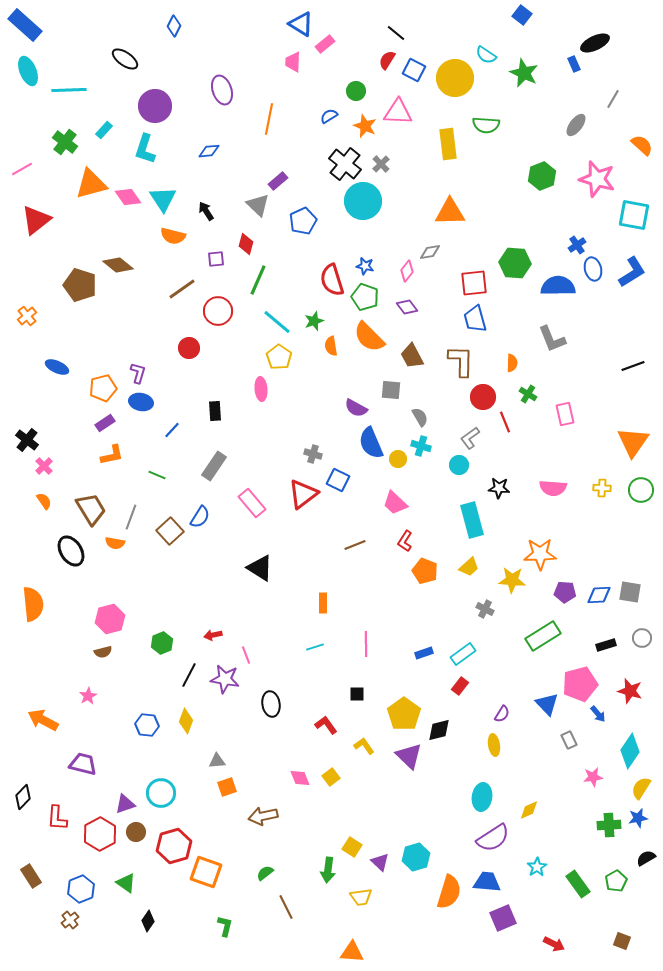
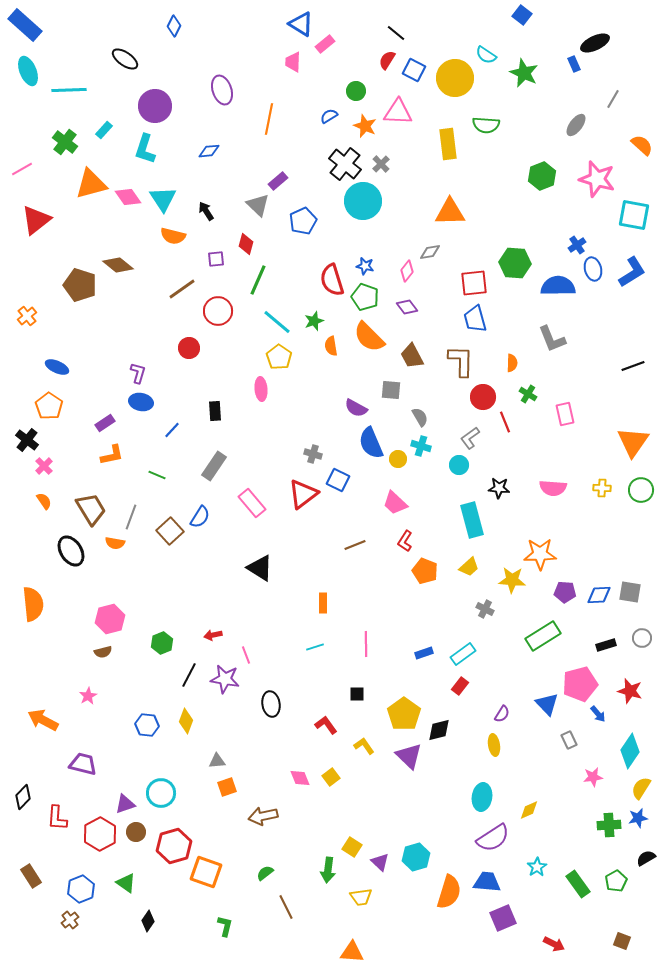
orange pentagon at (103, 388): moved 54 px left, 18 px down; rotated 24 degrees counterclockwise
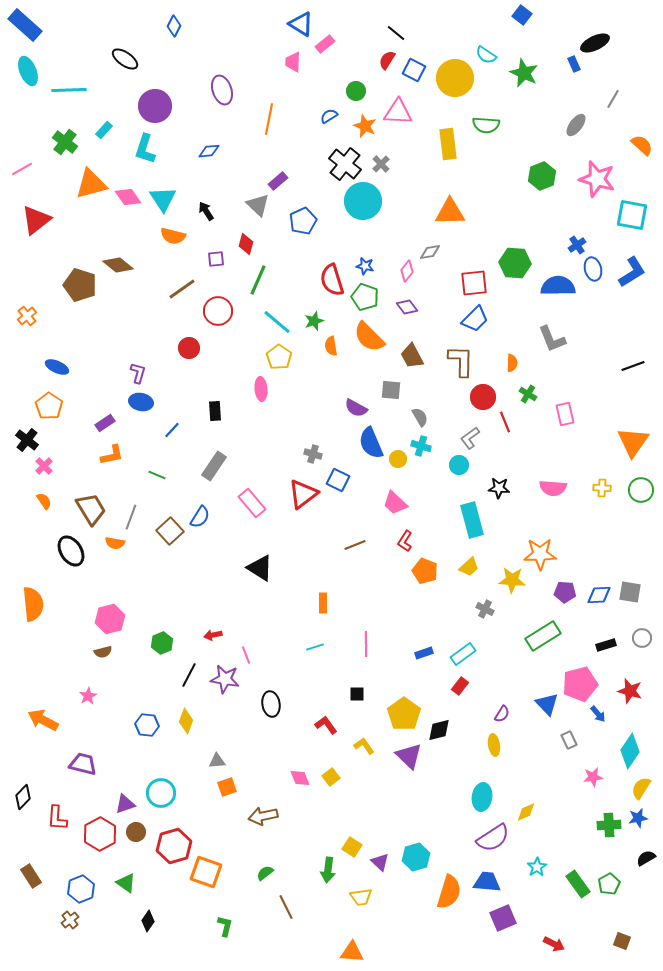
cyan square at (634, 215): moved 2 px left
blue trapezoid at (475, 319): rotated 120 degrees counterclockwise
yellow diamond at (529, 810): moved 3 px left, 2 px down
green pentagon at (616, 881): moved 7 px left, 3 px down
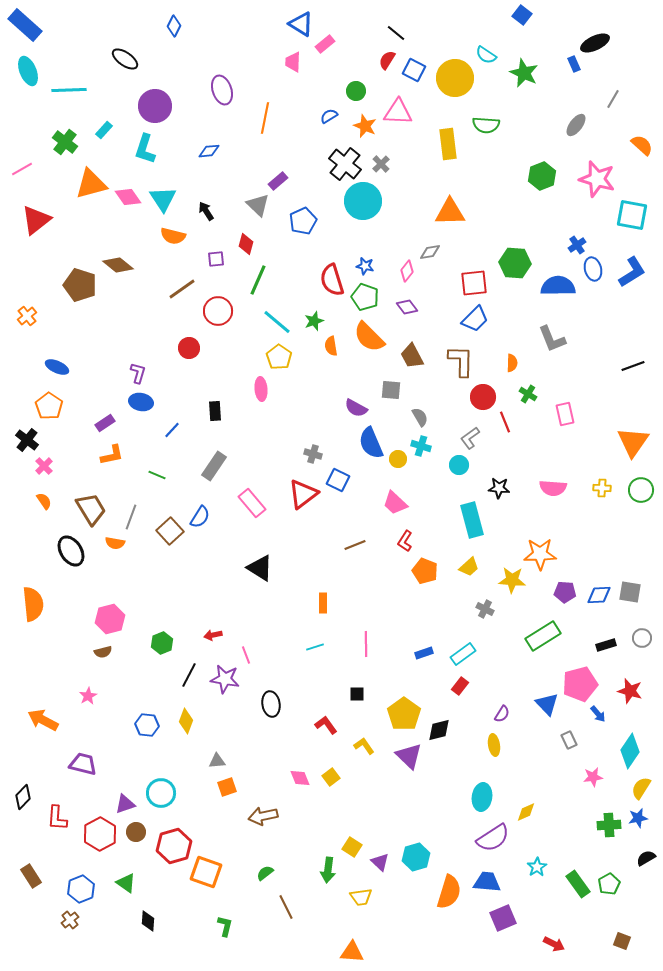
orange line at (269, 119): moved 4 px left, 1 px up
black diamond at (148, 921): rotated 30 degrees counterclockwise
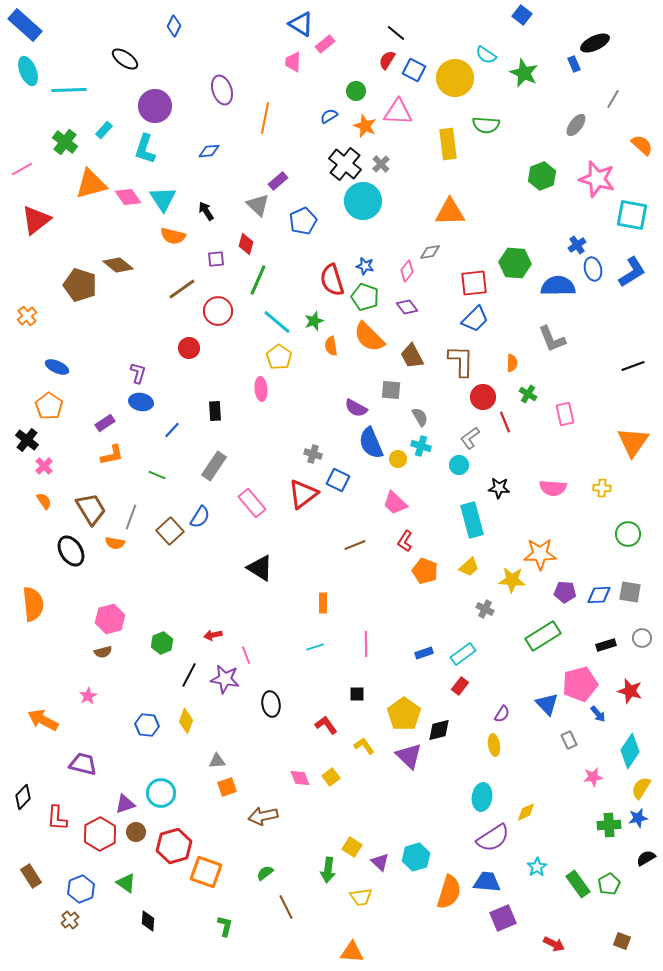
green circle at (641, 490): moved 13 px left, 44 px down
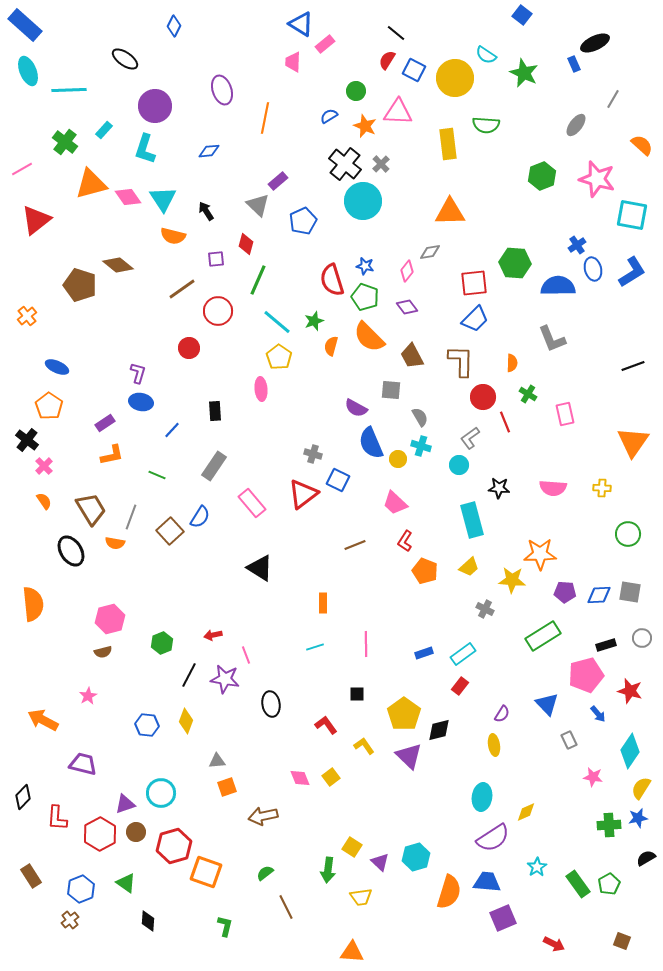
orange semicircle at (331, 346): rotated 24 degrees clockwise
pink pentagon at (580, 684): moved 6 px right, 9 px up
pink star at (593, 777): rotated 18 degrees clockwise
